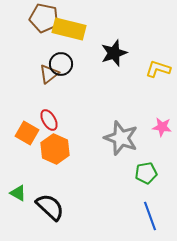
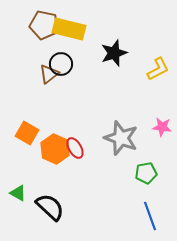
brown pentagon: moved 7 px down
yellow L-shape: rotated 135 degrees clockwise
red ellipse: moved 26 px right, 28 px down
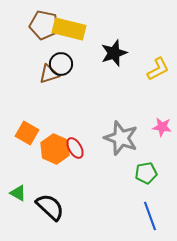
brown triangle: rotated 20 degrees clockwise
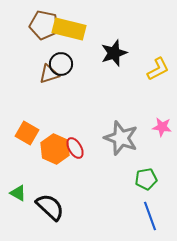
green pentagon: moved 6 px down
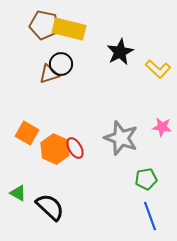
black star: moved 6 px right, 1 px up; rotated 8 degrees counterclockwise
yellow L-shape: rotated 70 degrees clockwise
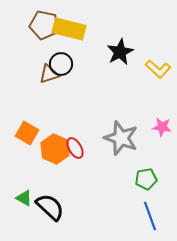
green triangle: moved 6 px right, 5 px down
